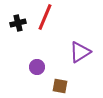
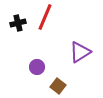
brown square: moved 2 px left; rotated 28 degrees clockwise
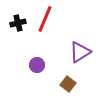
red line: moved 2 px down
purple circle: moved 2 px up
brown square: moved 10 px right, 2 px up
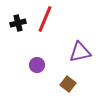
purple triangle: rotated 20 degrees clockwise
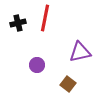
red line: moved 1 px up; rotated 12 degrees counterclockwise
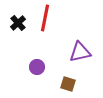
black cross: rotated 28 degrees counterclockwise
purple circle: moved 2 px down
brown square: rotated 21 degrees counterclockwise
